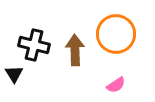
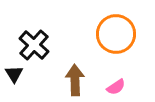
black cross: rotated 28 degrees clockwise
brown arrow: moved 30 px down
pink semicircle: moved 2 px down
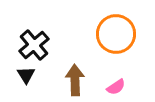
black cross: rotated 8 degrees clockwise
black triangle: moved 12 px right, 1 px down
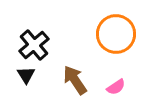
brown arrow: rotated 32 degrees counterclockwise
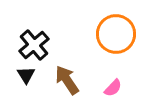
brown arrow: moved 8 px left
pink semicircle: moved 3 px left, 1 px down; rotated 12 degrees counterclockwise
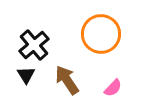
orange circle: moved 15 px left
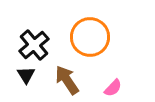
orange circle: moved 11 px left, 3 px down
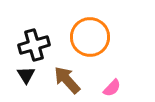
black cross: rotated 24 degrees clockwise
brown arrow: rotated 8 degrees counterclockwise
pink semicircle: moved 1 px left
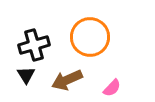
brown arrow: rotated 72 degrees counterclockwise
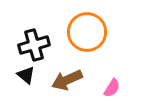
orange circle: moved 3 px left, 5 px up
black triangle: rotated 18 degrees counterclockwise
pink semicircle: rotated 12 degrees counterclockwise
